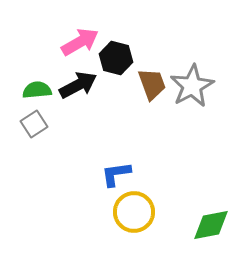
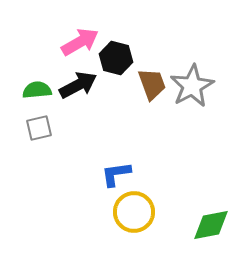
gray square: moved 5 px right, 4 px down; rotated 20 degrees clockwise
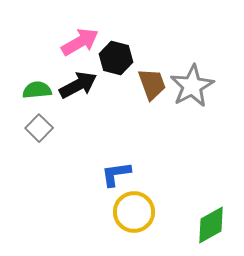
gray square: rotated 32 degrees counterclockwise
green diamond: rotated 18 degrees counterclockwise
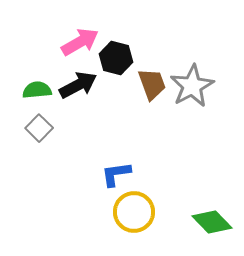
green diamond: moved 1 px right, 3 px up; rotated 75 degrees clockwise
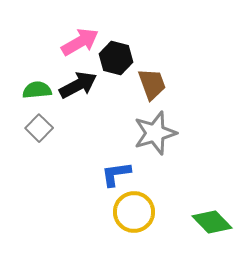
gray star: moved 37 px left, 47 px down; rotated 12 degrees clockwise
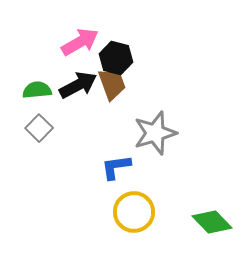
brown trapezoid: moved 40 px left
blue L-shape: moved 7 px up
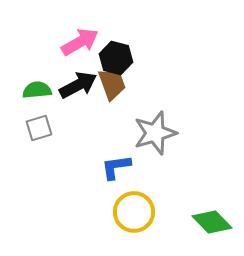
gray square: rotated 28 degrees clockwise
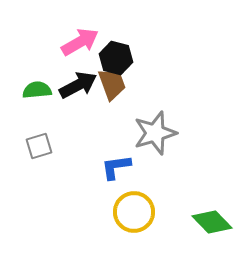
gray square: moved 18 px down
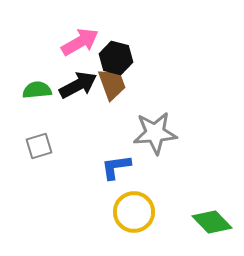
gray star: rotated 12 degrees clockwise
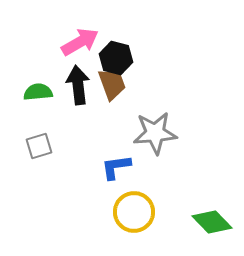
black arrow: rotated 69 degrees counterclockwise
green semicircle: moved 1 px right, 2 px down
